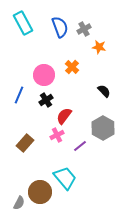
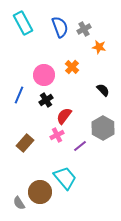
black semicircle: moved 1 px left, 1 px up
gray semicircle: rotated 120 degrees clockwise
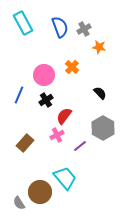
black semicircle: moved 3 px left, 3 px down
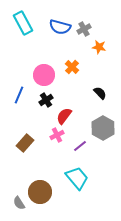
blue semicircle: rotated 125 degrees clockwise
cyan trapezoid: moved 12 px right
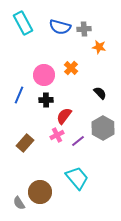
gray cross: rotated 24 degrees clockwise
orange cross: moved 1 px left, 1 px down
black cross: rotated 32 degrees clockwise
purple line: moved 2 px left, 5 px up
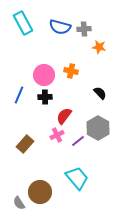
orange cross: moved 3 px down; rotated 32 degrees counterclockwise
black cross: moved 1 px left, 3 px up
gray hexagon: moved 5 px left
brown rectangle: moved 1 px down
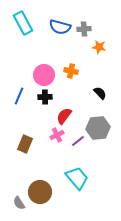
blue line: moved 1 px down
gray hexagon: rotated 25 degrees clockwise
brown rectangle: rotated 18 degrees counterclockwise
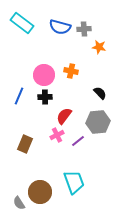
cyan rectangle: moved 1 px left; rotated 25 degrees counterclockwise
gray hexagon: moved 6 px up
cyan trapezoid: moved 3 px left, 4 px down; rotated 20 degrees clockwise
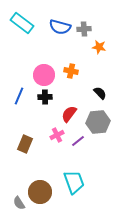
red semicircle: moved 5 px right, 2 px up
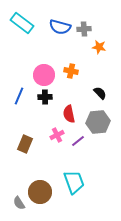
red semicircle: rotated 48 degrees counterclockwise
